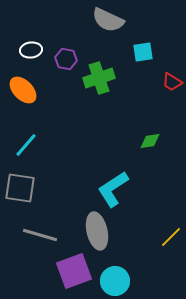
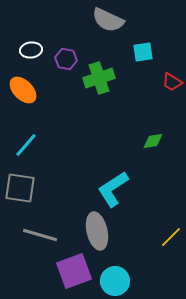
green diamond: moved 3 px right
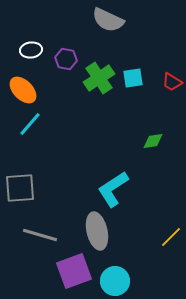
cyan square: moved 10 px left, 26 px down
green cross: rotated 16 degrees counterclockwise
cyan line: moved 4 px right, 21 px up
gray square: rotated 12 degrees counterclockwise
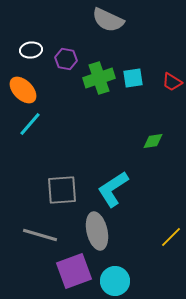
green cross: rotated 16 degrees clockwise
gray square: moved 42 px right, 2 px down
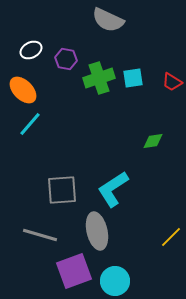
white ellipse: rotated 20 degrees counterclockwise
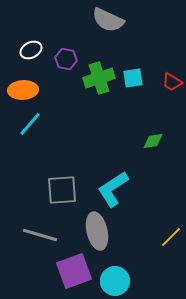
orange ellipse: rotated 48 degrees counterclockwise
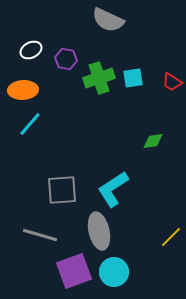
gray ellipse: moved 2 px right
cyan circle: moved 1 px left, 9 px up
